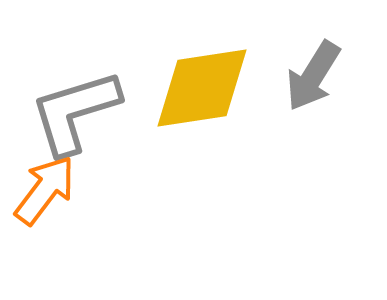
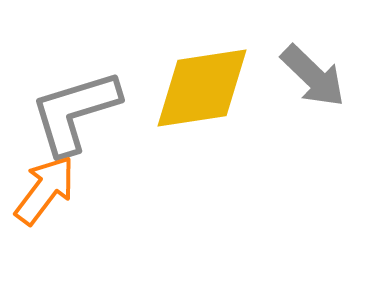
gray arrow: rotated 78 degrees counterclockwise
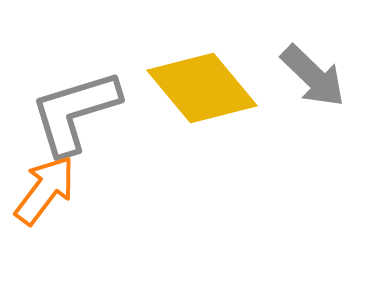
yellow diamond: rotated 59 degrees clockwise
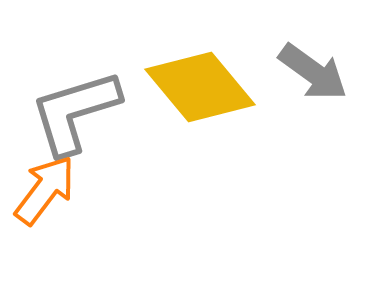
gray arrow: moved 4 px up; rotated 8 degrees counterclockwise
yellow diamond: moved 2 px left, 1 px up
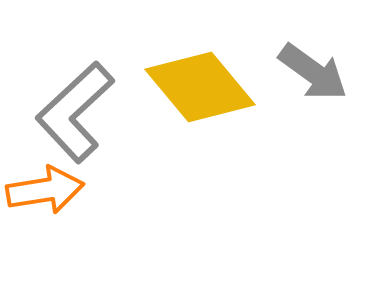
gray L-shape: rotated 26 degrees counterclockwise
orange arrow: rotated 44 degrees clockwise
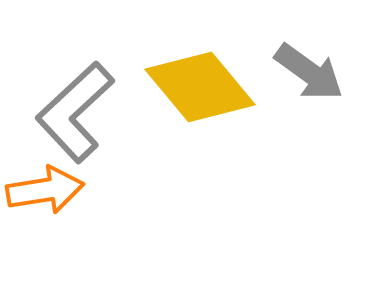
gray arrow: moved 4 px left
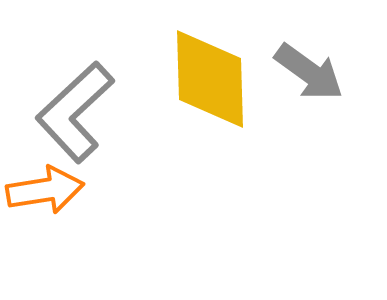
yellow diamond: moved 10 px right, 8 px up; rotated 38 degrees clockwise
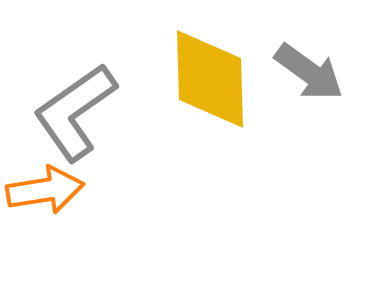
gray L-shape: rotated 8 degrees clockwise
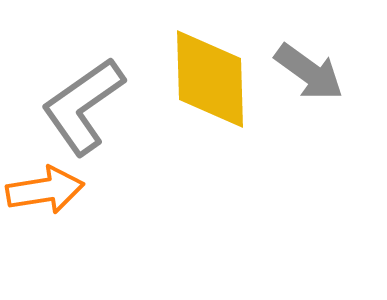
gray L-shape: moved 8 px right, 6 px up
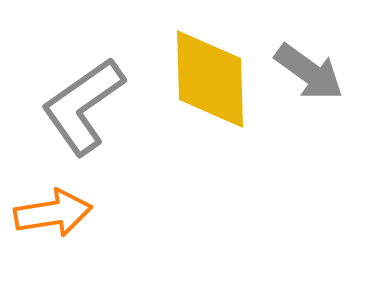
orange arrow: moved 8 px right, 23 px down
